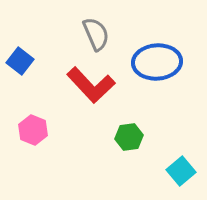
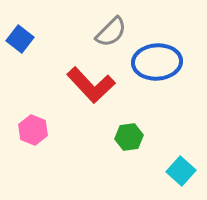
gray semicircle: moved 15 px right, 2 px up; rotated 68 degrees clockwise
blue square: moved 22 px up
cyan square: rotated 8 degrees counterclockwise
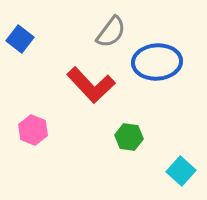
gray semicircle: rotated 8 degrees counterclockwise
green hexagon: rotated 16 degrees clockwise
